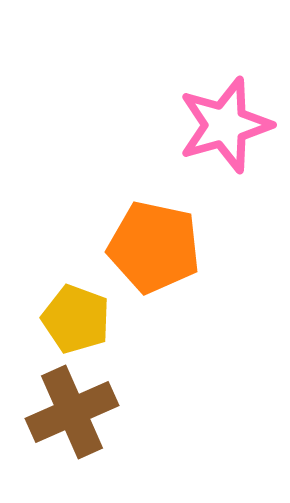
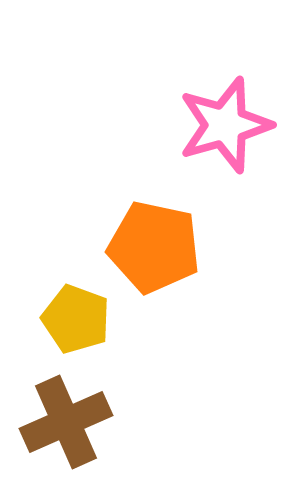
brown cross: moved 6 px left, 10 px down
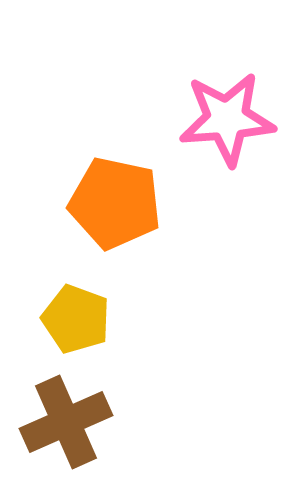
pink star: moved 2 px right, 6 px up; rotated 12 degrees clockwise
orange pentagon: moved 39 px left, 44 px up
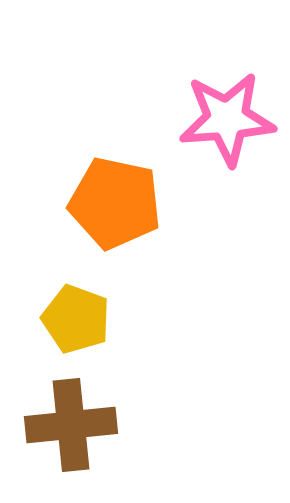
brown cross: moved 5 px right, 3 px down; rotated 18 degrees clockwise
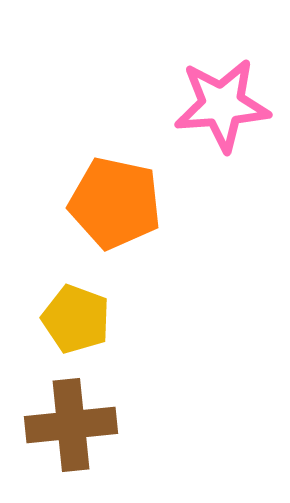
pink star: moved 5 px left, 14 px up
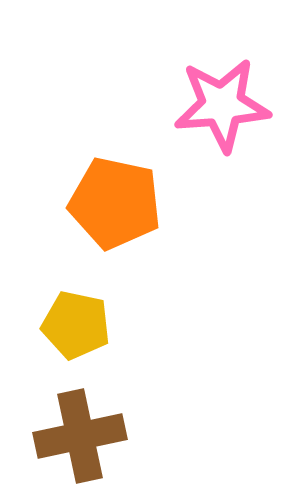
yellow pentagon: moved 6 px down; rotated 8 degrees counterclockwise
brown cross: moved 9 px right, 11 px down; rotated 6 degrees counterclockwise
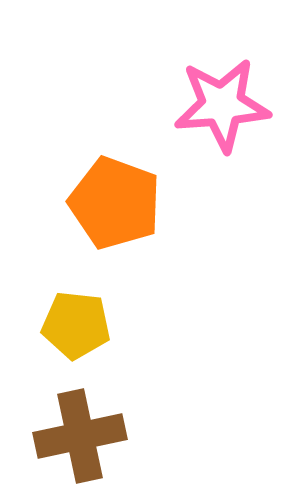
orange pentagon: rotated 8 degrees clockwise
yellow pentagon: rotated 6 degrees counterclockwise
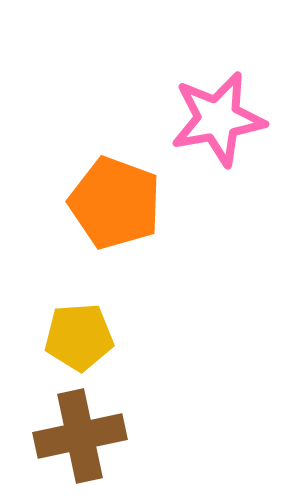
pink star: moved 4 px left, 14 px down; rotated 6 degrees counterclockwise
yellow pentagon: moved 3 px right, 12 px down; rotated 10 degrees counterclockwise
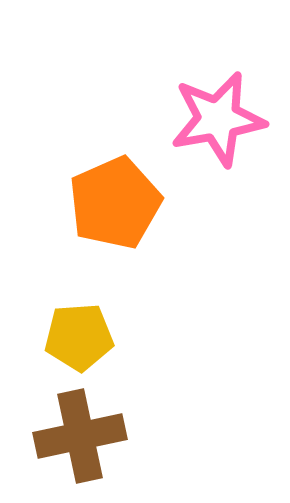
orange pentagon: rotated 28 degrees clockwise
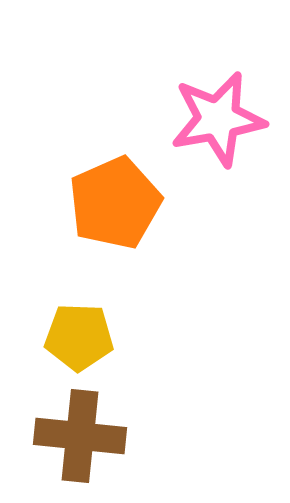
yellow pentagon: rotated 6 degrees clockwise
brown cross: rotated 18 degrees clockwise
